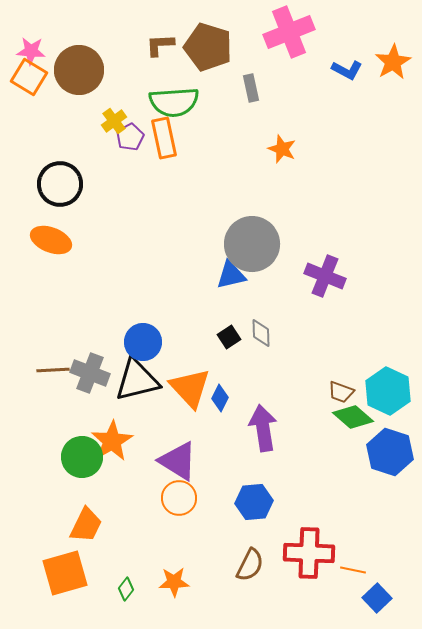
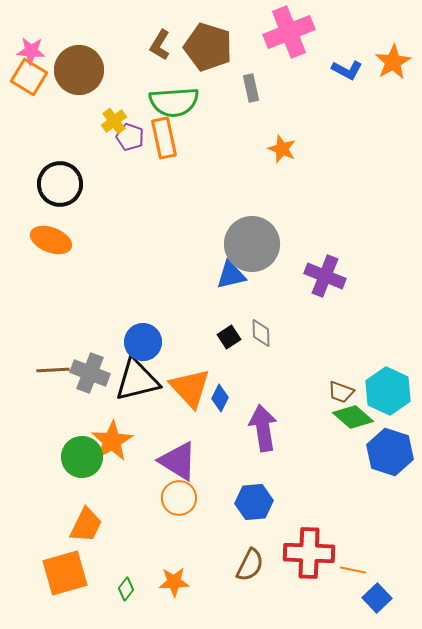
brown L-shape at (160, 45): rotated 56 degrees counterclockwise
purple pentagon at (130, 137): rotated 24 degrees counterclockwise
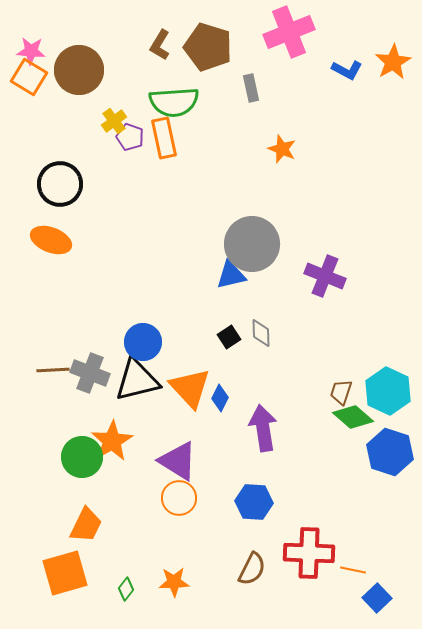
brown trapezoid at (341, 392): rotated 88 degrees clockwise
blue hexagon at (254, 502): rotated 9 degrees clockwise
brown semicircle at (250, 565): moved 2 px right, 4 px down
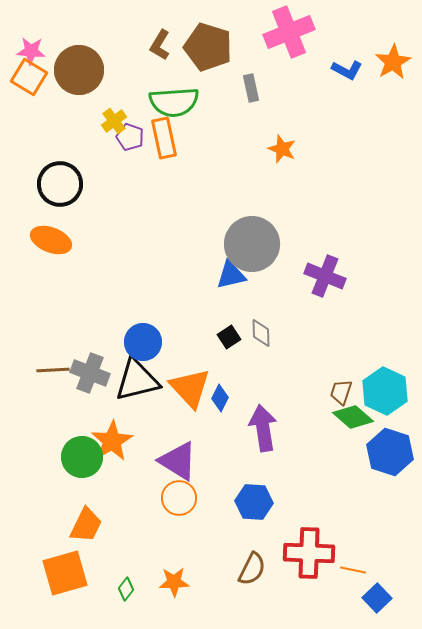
cyan hexagon at (388, 391): moved 3 px left
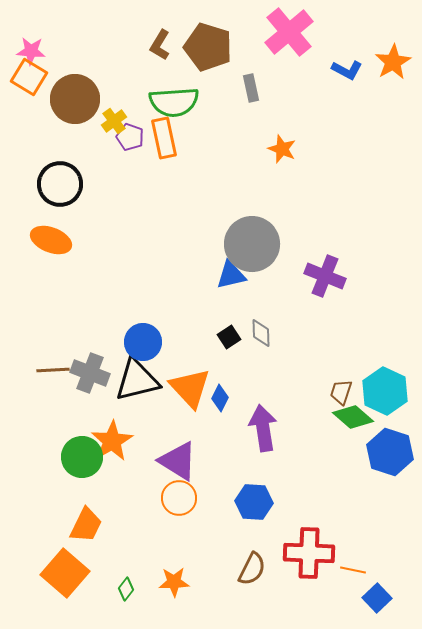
pink cross at (289, 32): rotated 18 degrees counterclockwise
brown circle at (79, 70): moved 4 px left, 29 px down
orange square at (65, 573): rotated 33 degrees counterclockwise
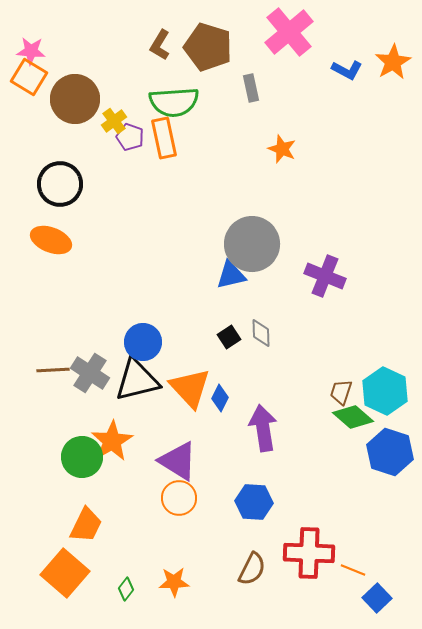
gray cross at (90, 373): rotated 12 degrees clockwise
orange line at (353, 570): rotated 10 degrees clockwise
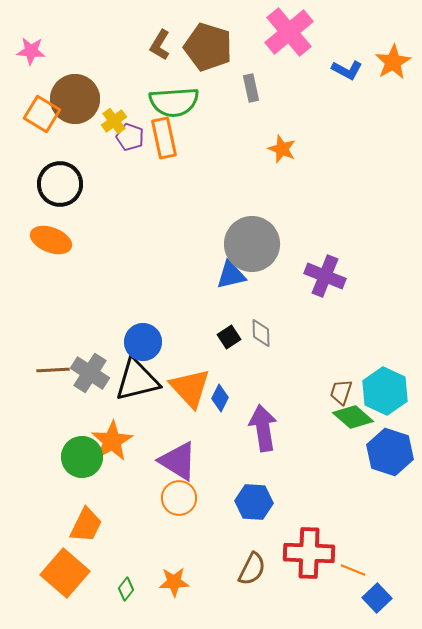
orange square at (29, 77): moved 13 px right, 37 px down
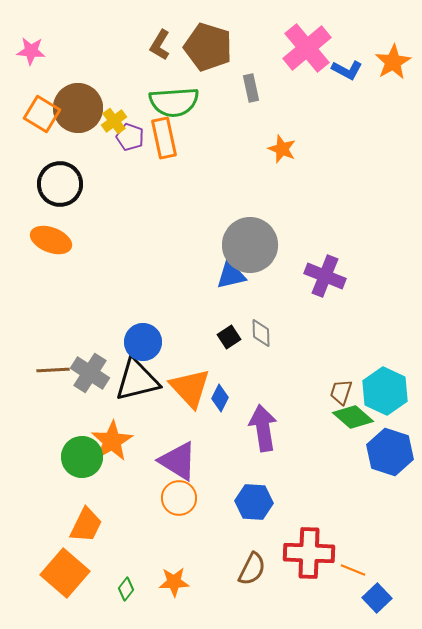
pink cross at (289, 32): moved 18 px right, 16 px down
brown circle at (75, 99): moved 3 px right, 9 px down
gray circle at (252, 244): moved 2 px left, 1 px down
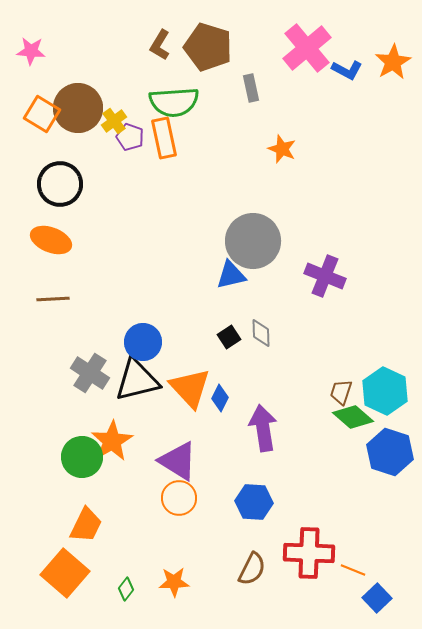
gray circle at (250, 245): moved 3 px right, 4 px up
brown line at (53, 370): moved 71 px up
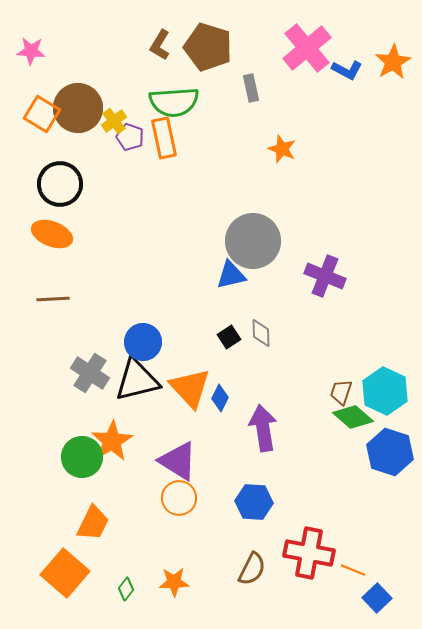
orange ellipse at (51, 240): moved 1 px right, 6 px up
orange trapezoid at (86, 525): moved 7 px right, 2 px up
red cross at (309, 553): rotated 9 degrees clockwise
